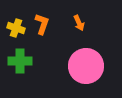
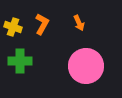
orange L-shape: rotated 10 degrees clockwise
yellow cross: moved 3 px left, 1 px up
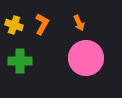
yellow cross: moved 1 px right, 2 px up
pink circle: moved 8 px up
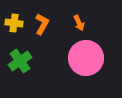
yellow cross: moved 2 px up; rotated 12 degrees counterclockwise
green cross: rotated 35 degrees counterclockwise
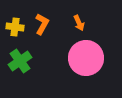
yellow cross: moved 1 px right, 4 px down
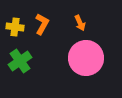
orange arrow: moved 1 px right
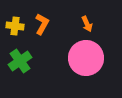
orange arrow: moved 7 px right, 1 px down
yellow cross: moved 1 px up
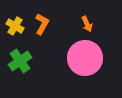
yellow cross: rotated 24 degrees clockwise
pink circle: moved 1 px left
